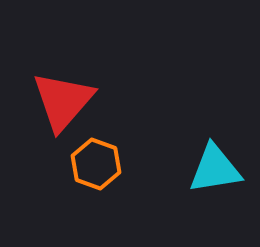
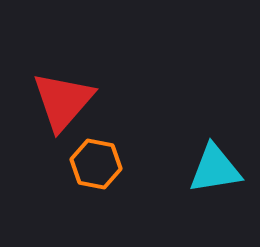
orange hexagon: rotated 9 degrees counterclockwise
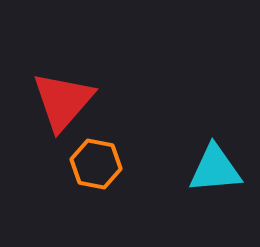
cyan triangle: rotated 4 degrees clockwise
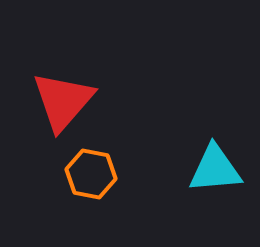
orange hexagon: moved 5 px left, 10 px down
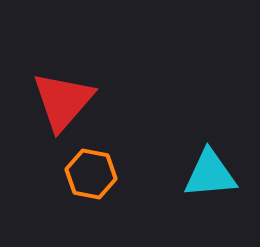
cyan triangle: moved 5 px left, 5 px down
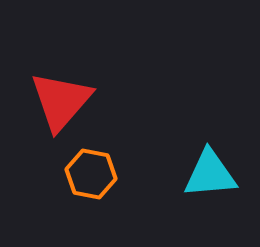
red triangle: moved 2 px left
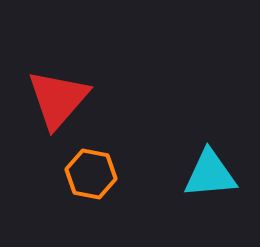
red triangle: moved 3 px left, 2 px up
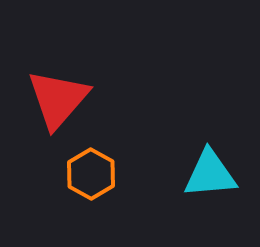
orange hexagon: rotated 18 degrees clockwise
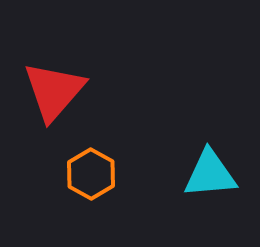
red triangle: moved 4 px left, 8 px up
